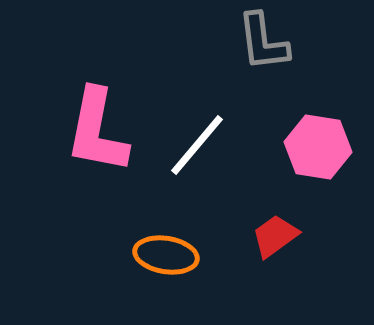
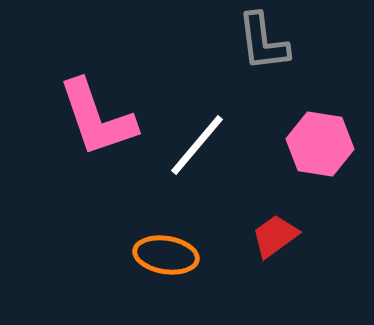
pink L-shape: moved 13 px up; rotated 30 degrees counterclockwise
pink hexagon: moved 2 px right, 3 px up
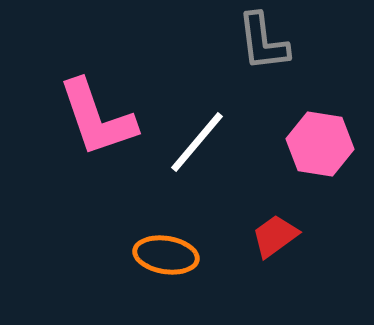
white line: moved 3 px up
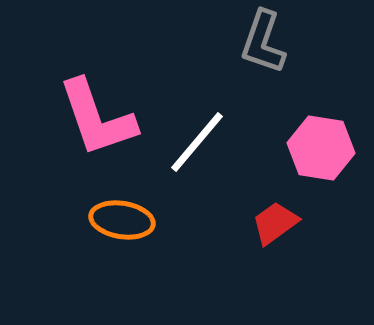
gray L-shape: rotated 26 degrees clockwise
pink hexagon: moved 1 px right, 4 px down
red trapezoid: moved 13 px up
orange ellipse: moved 44 px left, 35 px up
